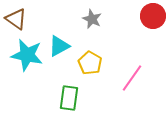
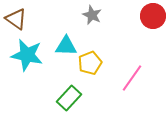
gray star: moved 4 px up
cyan triangle: moved 7 px right; rotated 30 degrees clockwise
yellow pentagon: rotated 20 degrees clockwise
green rectangle: rotated 35 degrees clockwise
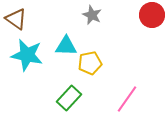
red circle: moved 1 px left, 1 px up
yellow pentagon: rotated 10 degrees clockwise
pink line: moved 5 px left, 21 px down
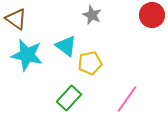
cyan triangle: rotated 35 degrees clockwise
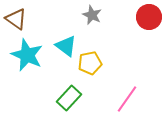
red circle: moved 3 px left, 2 px down
cyan star: rotated 12 degrees clockwise
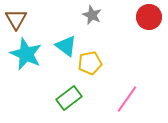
brown triangle: rotated 25 degrees clockwise
cyan star: moved 1 px left, 1 px up
green rectangle: rotated 10 degrees clockwise
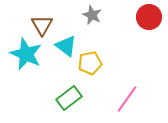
brown triangle: moved 26 px right, 6 px down
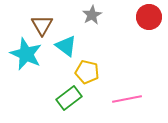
gray star: rotated 18 degrees clockwise
yellow pentagon: moved 3 px left, 9 px down; rotated 25 degrees clockwise
pink line: rotated 44 degrees clockwise
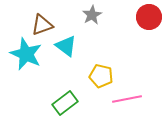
brown triangle: rotated 40 degrees clockwise
yellow pentagon: moved 14 px right, 4 px down
green rectangle: moved 4 px left, 5 px down
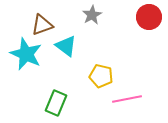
green rectangle: moved 9 px left; rotated 30 degrees counterclockwise
